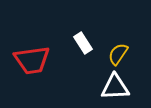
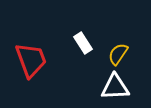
red trapezoid: moved 1 px left; rotated 102 degrees counterclockwise
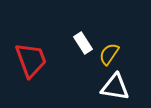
yellow semicircle: moved 9 px left
white triangle: rotated 12 degrees clockwise
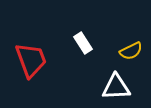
yellow semicircle: moved 22 px right, 3 px up; rotated 150 degrees counterclockwise
white triangle: moved 1 px right; rotated 12 degrees counterclockwise
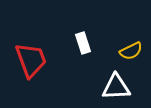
white rectangle: rotated 15 degrees clockwise
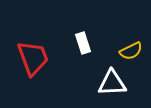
red trapezoid: moved 2 px right, 2 px up
white triangle: moved 4 px left, 4 px up
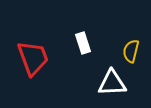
yellow semicircle: rotated 130 degrees clockwise
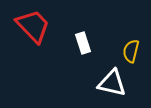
red trapezoid: moved 32 px up; rotated 24 degrees counterclockwise
white triangle: rotated 16 degrees clockwise
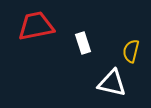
red trapezoid: moved 3 px right; rotated 57 degrees counterclockwise
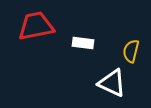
white rectangle: rotated 65 degrees counterclockwise
white triangle: rotated 12 degrees clockwise
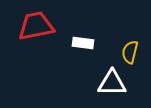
yellow semicircle: moved 1 px left, 1 px down
white triangle: rotated 24 degrees counterclockwise
